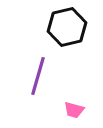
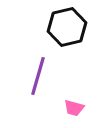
pink trapezoid: moved 2 px up
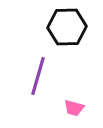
black hexagon: rotated 12 degrees clockwise
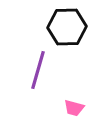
purple line: moved 6 px up
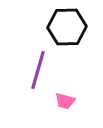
pink trapezoid: moved 9 px left, 7 px up
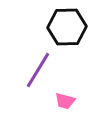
purple line: rotated 15 degrees clockwise
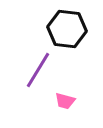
black hexagon: moved 2 px down; rotated 9 degrees clockwise
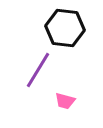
black hexagon: moved 2 px left, 1 px up
